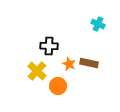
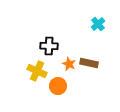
cyan cross: rotated 24 degrees clockwise
yellow cross: rotated 18 degrees counterclockwise
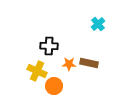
orange star: rotated 24 degrees counterclockwise
orange circle: moved 4 px left
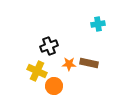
cyan cross: rotated 32 degrees clockwise
black cross: rotated 24 degrees counterclockwise
